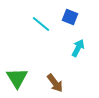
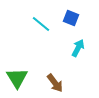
blue square: moved 1 px right, 1 px down
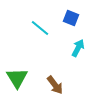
cyan line: moved 1 px left, 4 px down
brown arrow: moved 2 px down
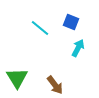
blue square: moved 4 px down
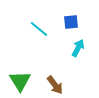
blue square: rotated 28 degrees counterclockwise
cyan line: moved 1 px left, 1 px down
green triangle: moved 3 px right, 3 px down
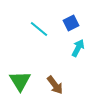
blue square: moved 1 px down; rotated 21 degrees counterclockwise
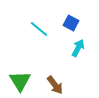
blue square: rotated 35 degrees counterclockwise
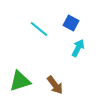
green triangle: rotated 45 degrees clockwise
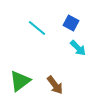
cyan line: moved 2 px left, 1 px up
cyan arrow: rotated 108 degrees clockwise
green triangle: rotated 20 degrees counterclockwise
